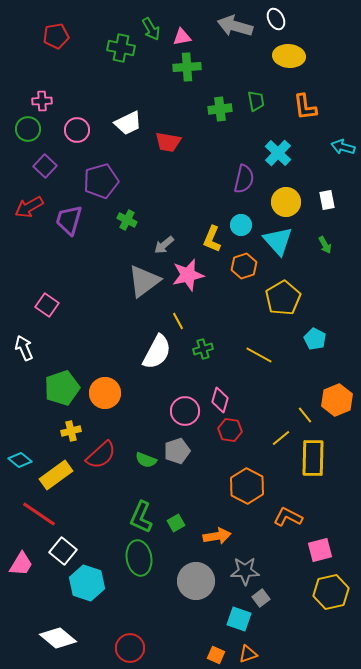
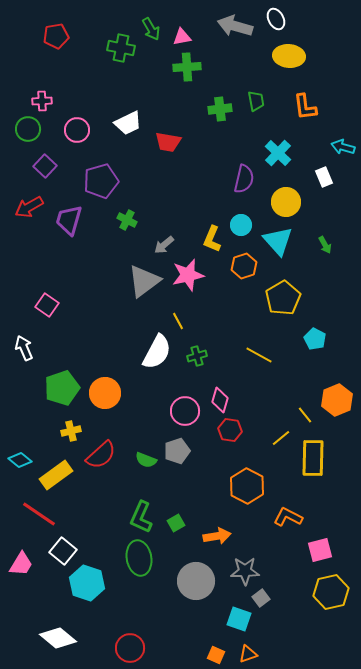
white rectangle at (327, 200): moved 3 px left, 23 px up; rotated 12 degrees counterclockwise
green cross at (203, 349): moved 6 px left, 7 px down
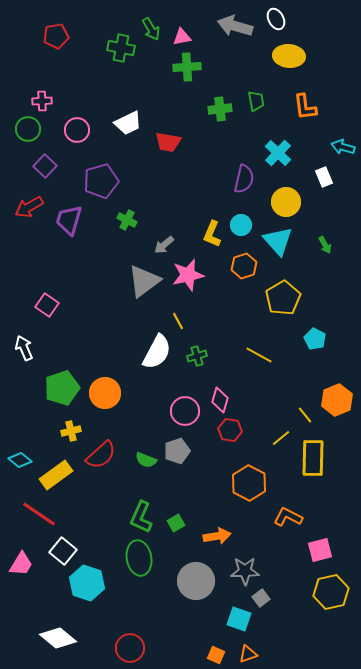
yellow L-shape at (212, 239): moved 5 px up
orange hexagon at (247, 486): moved 2 px right, 3 px up
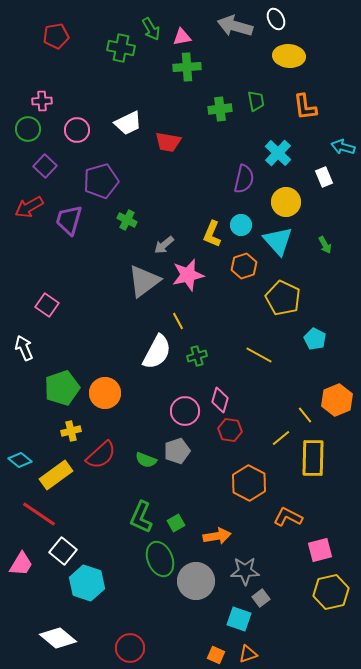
yellow pentagon at (283, 298): rotated 16 degrees counterclockwise
green ellipse at (139, 558): moved 21 px right, 1 px down; rotated 12 degrees counterclockwise
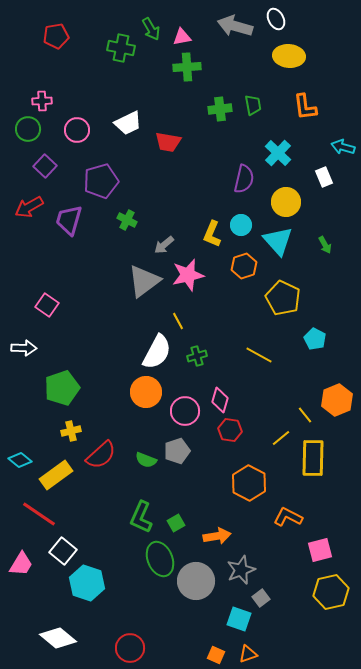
green trapezoid at (256, 101): moved 3 px left, 4 px down
white arrow at (24, 348): rotated 115 degrees clockwise
orange circle at (105, 393): moved 41 px right, 1 px up
gray star at (245, 571): moved 4 px left, 1 px up; rotated 20 degrees counterclockwise
